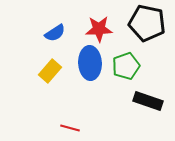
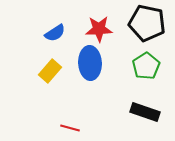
green pentagon: moved 20 px right; rotated 12 degrees counterclockwise
black rectangle: moved 3 px left, 11 px down
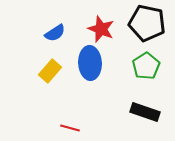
red star: moved 2 px right; rotated 24 degrees clockwise
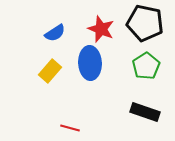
black pentagon: moved 2 px left
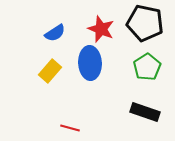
green pentagon: moved 1 px right, 1 px down
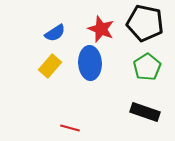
yellow rectangle: moved 5 px up
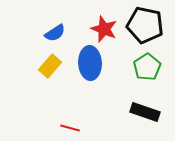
black pentagon: moved 2 px down
red star: moved 3 px right
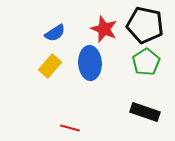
green pentagon: moved 1 px left, 5 px up
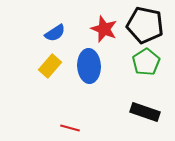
blue ellipse: moved 1 px left, 3 px down
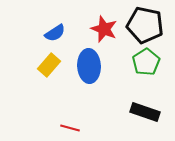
yellow rectangle: moved 1 px left, 1 px up
